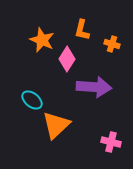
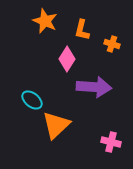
orange star: moved 3 px right, 19 px up
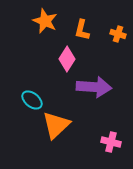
orange cross: moved 6 px right, 10 px up
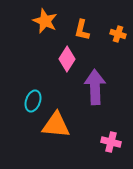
purple arrow: moved 1 px right; rotated 96 degrees counterclockwise
cyan ellipse: moved 1 px right, 1 px down; rotated 70 degrees clockwise
orange triangle: rotated 48 degrees clockwise
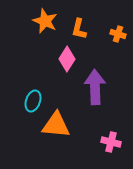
orange L-shape: moved 3 px left, 1 px up
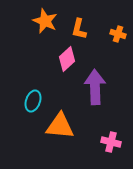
pink diamond: rotated 15 degrees clockwise
orange triangle: moved 4 px right, 1 px down
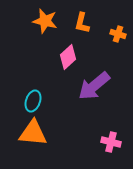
orange star: rotated 10 degrees counterclockwise
orange L-shape: moved 3 px right, 6 px up
pink diamond: moved 1 px right, 2 px up
purple arrow: moved 1 px left, 1 px up; rotated 128 degrees counterclockwise
orange triangle: moved 27 px left, 7 px down
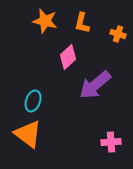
purple arrow: moved 1 px right, 1 px up
orange triangle: moved 5 px left, 1 px down; rotated 32 degrees clockwise
pink cross: rotated 18 degrees counterclockwise
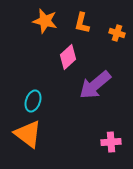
orange cross: moved 1 px left, 1 px up
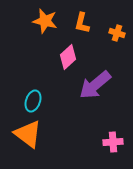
pink cross: moved 2 px right
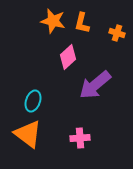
orange star: moved 8 px right
pink cross: moved 33 px left, 4 px up
